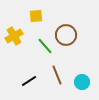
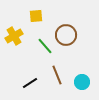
black line: moved 1 px right, 2 px down
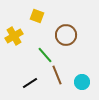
yellow square: moved 1 px right; rotated 24 degrees clockwise
green line: moved 9 px down
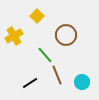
yellow square: rotated 24 degrees clockwise
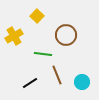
green line: moved 2 px left, 1 px up; rotated 42 degrees counterclockwise
